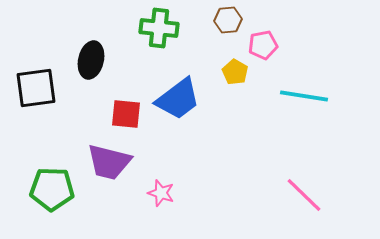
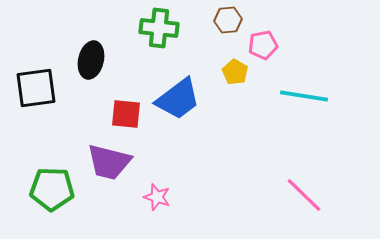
pink star: moved 4 px left, 4 px down
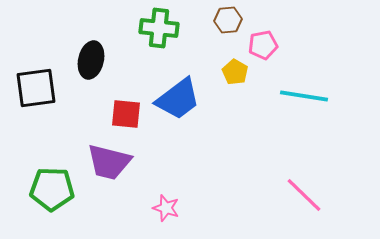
pink star: moved 9 px right, 11 px down
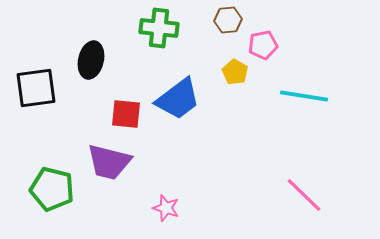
green pentagon: rotated 12 degrees clockwise
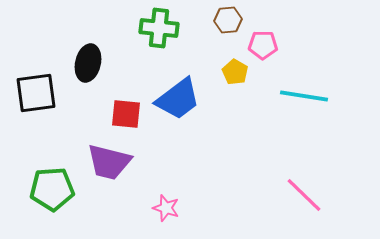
pink pentagon: rotated 12 degrees clockwise
black ellipse: moved 3 px left, 3 px down
black square: moved 5 px down
green pentagon: rotated 18 degrees counterclockwise
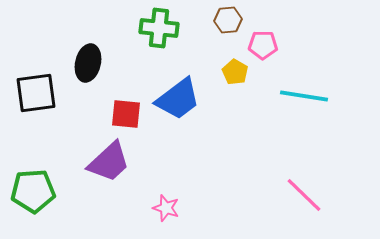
purple trapezoid: rotated 57 degrees counterclockwise
green pentagon: moved 19 px left, 2 px down
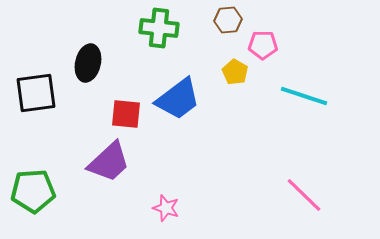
cyan line: rotated 9 degrees clockwise
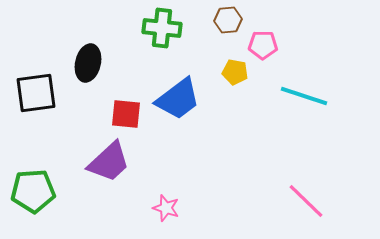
green cross: moved 3 px right
yellow pentagon: rotated 20 degrees counterclockwise
pink line: moved 2 px right, 6 px down
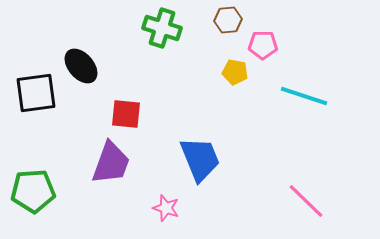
green cross: rotated 12 degrees clockwise
black ellipse: moved 7 px left, 3 px down; rotated 54 degrees counterclockwise
blue trapezoid: moved 22 px right, 60 px down; rotated 75 degrees counterclockwise
purple trapezoid: moved 2 px right, 1 px down; rotated 27 degrees counterclockwise
